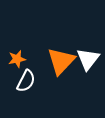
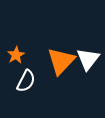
orange star: moved 1 px left, 4 px up; rotated 18 degrees counterclockwise
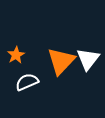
white semicircle: moved 1 px right, 1 px down; rotated 140 degrees counterclockwise
